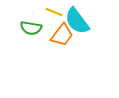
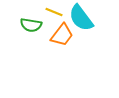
cyan semicircle: moved 4 px right, 3 px up
green semicircle: moved 3 px up
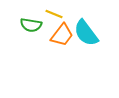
yellow line: moved 2 px down
cyan semicircle: moved 5 px right, 15 px down
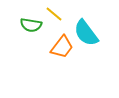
yellow line: rotated 18 degrees clockwise
orange trapezoid: moved 12 px down
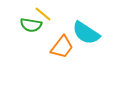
yellow line: moved 11 px left
cyan semicircle: rotated 20 degrees counterclockwise
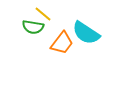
green semicircle: moved 2 px right, 2 px down
orange trapezoid: moved 4 px up
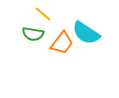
green semicircle: moved 7 px down
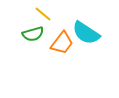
green semicircle: rotated 25 degrees counterclockwise
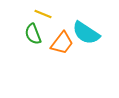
yellow line: rotated 18 degrees counterclockwise
green semicircle: rotated 85 degrees clockwise
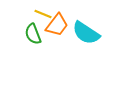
orange trapezoid: moved 5 px left, 18 px up
